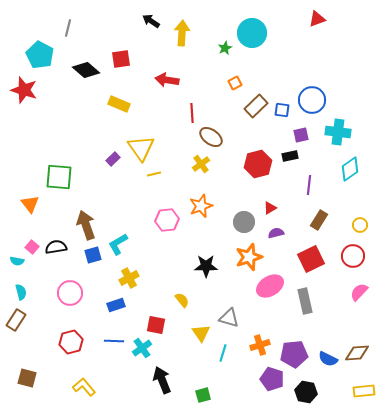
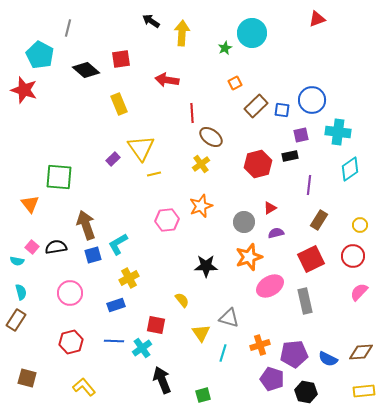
yellow rectangle at (119, 104): rotated 45 degrees clockwise
brown diamond at (357, 353): moved 4 px right, 1 px up
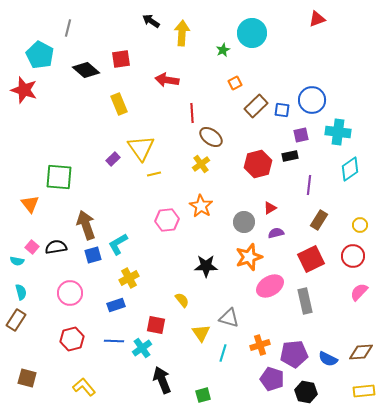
green star at (225, 48): moved 2 px left, 2 px down
orange star at (201, 206): rotated 20 degrees counterclockwise
red hexagon at (71, 342): moved 1 px right, 3 px up
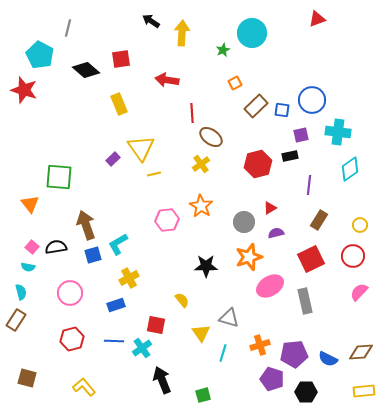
cyan semicircle at (17, 261): moved 11 px right, 6 px down
black hexagon at (306, 392): rotated 10 degrees counterclockwise
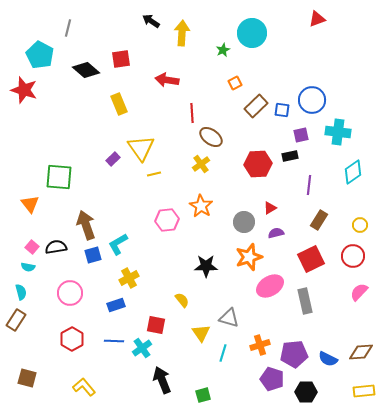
red hexagon at (258, 164): rotated 12 degrees clockwise
cyan diamond at (350, 169): moved 3 px right, 3 px down
red hexagon at (72, 339): rotated 15 degrees counterclockwise
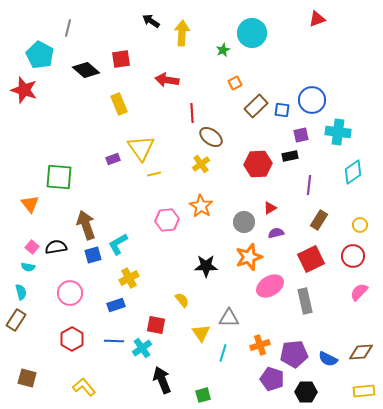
purple rectangle at (113, 159): rotated 24 degrees clockwise
gray triangle at (229, 318): rotated 15 degrees counterclockwise
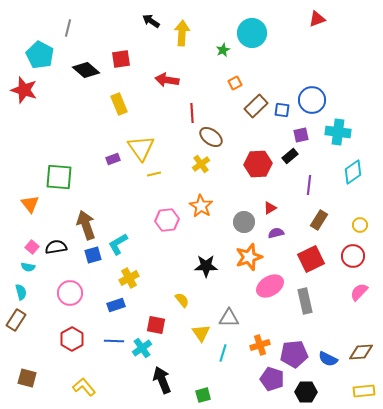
black rectangle at (290, 156): rotated 28 degrees counterclockwise
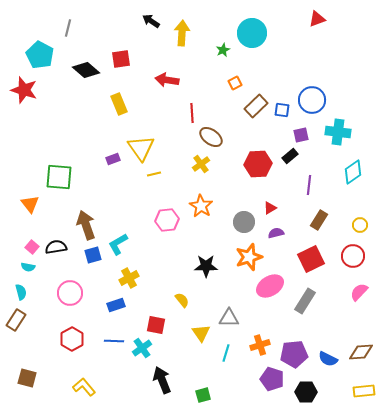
gray rectangle at (305, 301): rotated 45 degrees clockwise
cyan line at (223, 353): moved 3 px right
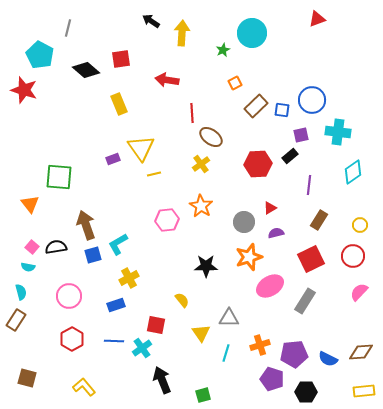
pink circle at (70, 293): moved 1 px left, 3 px down
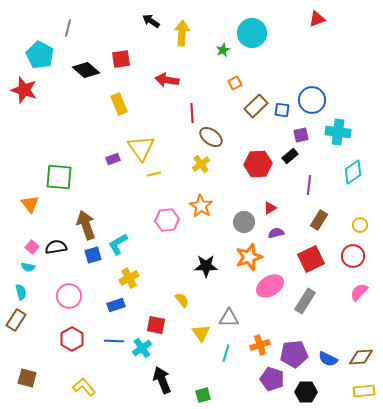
brown diamond at (361, 352): moved 5 px down
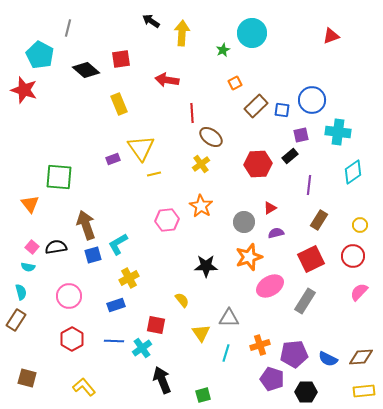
red triangle at (317, 19): moved 14 px right, 17 px down
